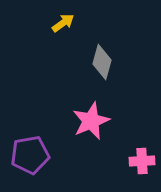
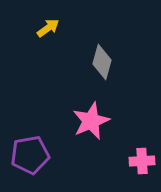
yellow arrow: moved 15 px left, 5 px down
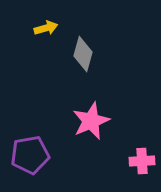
yellow arrow: moved 2 px left; rotated 20 degrees clockwise
gray diamond: moved 19 px left, 8 px up
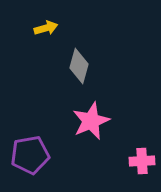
gray diamond: moved 4 px left, 12 px down
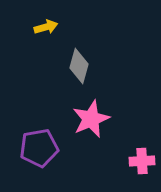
yellow arrow: moved 1 px up
pink star: moved 2 px up
purple pentagon: moved 9 px right, 7 px up
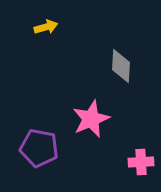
gray diamond: moved 42 px right; rotated 12 degrees counterclockwise
purple pentagon: rotated 21 degrees clockwise
pink cross: moved 1 px left, 1 px down
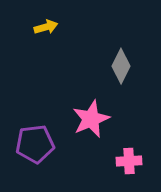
gray diamond: rotated 24 degrees clockwise
purple pentagon: moved 4 px left, 4 px up; rotated 18 degrees counterclockwise
pink cross: moved 12 px left, 1 px up
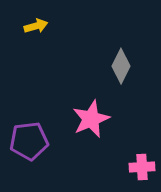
yellow arrow: moved 10 px left, 1 px up
purple pentagon: moved 6 px left, 3 px up
pink cross: moved 13 px right, 6 px down
